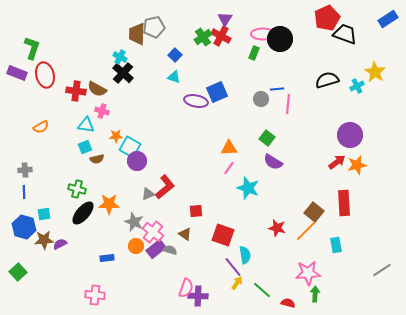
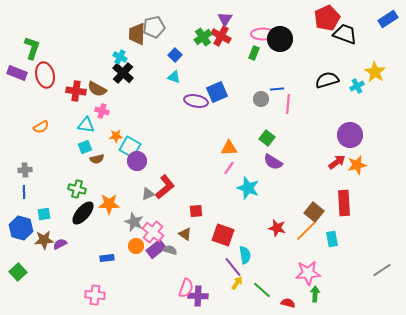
blue hexagon at (24, 227): moved 3 px left, 1 px down
cyan rectangle at (336, 245): moved 4 px left, 6 px up
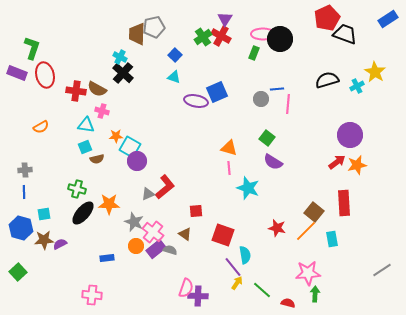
orange triangle at (229, 148): rotated 18 degrees clockwise
pink line at (229, 168): rotated 40 degrees counterclockwise
pink cross at (95, 295): moved 3 px left
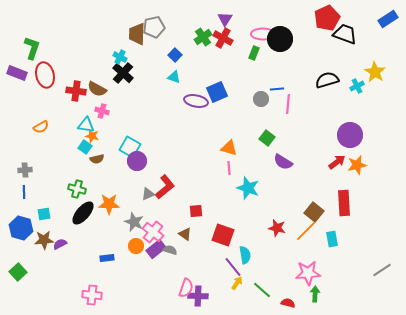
red cross at (221, 36): moved 2 px right, 2 px down
orange star at (116, 136): moved 24 px left; rotated 16 degrees clockwise
cyan square at (85, 147): rotated 32 degrees counterclockwise
purple semicircle at (273, 162): moved 10 px right
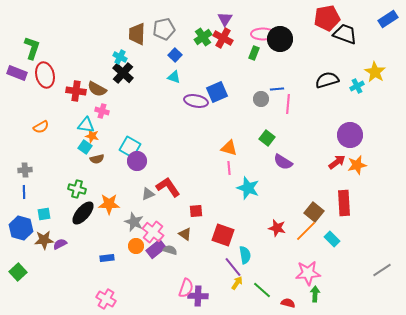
red pentagon at (327, 18): rotated 15 degrees clockwise
gray pentagon at (154, 27): moved 10 px right, 2 px down
red L-shape at (165, 187): moved 3 px right; rotated 85 degrees counterclockwise
cyan rectangle at (332, 239): rotated 35 degrees counterclockwise
pink cross at (92, 295): moved 14 px right, 4 px down; rotated 24 degrees clockwise
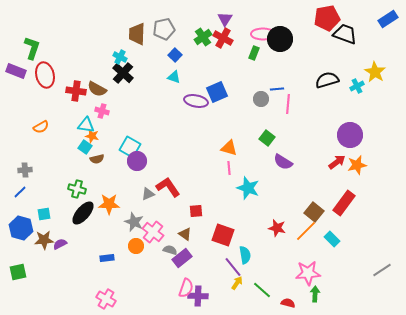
purple rectangle at (17, 73): moved 1 px left, 2 px up
blue line at (24, 192): moved 4 px left; rotated 48 degrees clockwise
red rectangle at (344, 203): rotated 40 degrees clockwise
purple rectangle at (156, 249): moved 26 px right, 9 px down
green square at (18, 272): rotated 30 degrees clockwise
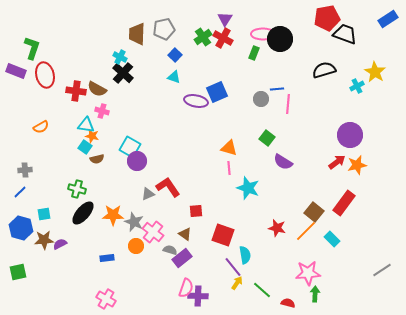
black semicircle at (327, 80): moved 3 px left, 10 px up
orange star at (109, 204): moved 4 px right, 11 px down
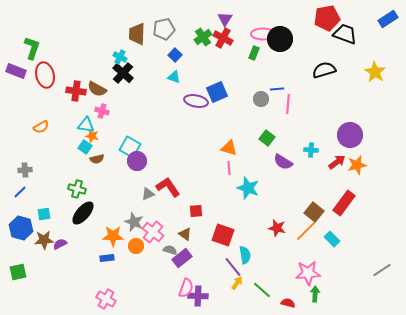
cyan cross at (357, 86): moved 46 px left, 64 px down; rotated 32 degrees clockwise
orange star at (113, 215): moved 21 px down
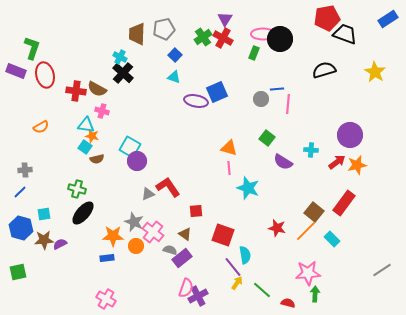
purple cross at (198, 296): rotated 30 degrees counterclockwise
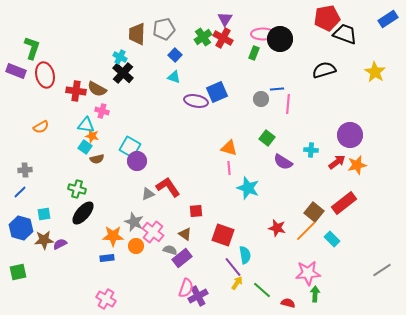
red rectangle at (344, 203): rotated 15 degrees clockwise
